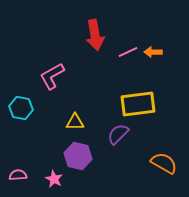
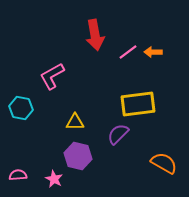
pink line: rotated 12 degrees counterclockwise
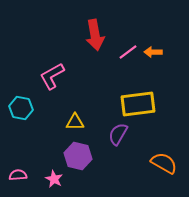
purple semicircle: rotated 15 degrees counterclockwise
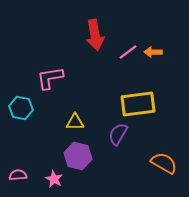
pink L-shape: moved 2 px left, 2 px down; rotated 20 degrees clockwise
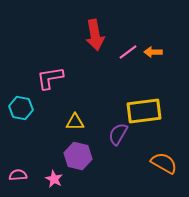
yellow rectangle: moved 6 px right, 7 px down
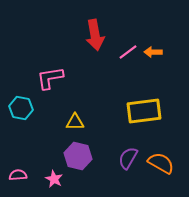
purple semicircle: moved 10 px right, 24 px down
orange semicircle: moved 3 px left
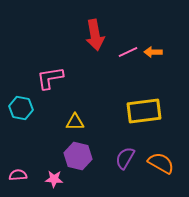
pink line: rotated 12 degrees clockwise
purple semicircle: moved 3 px left
pink star: rotated 24 degrees counterclockwise
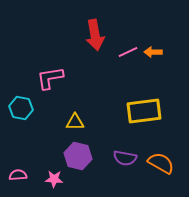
purple semicircle: rotated 110 degrees counterclockwise
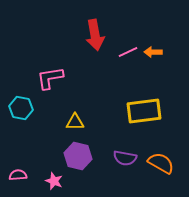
pink star: moved 2 px down; rotated 18 degrees clockwise
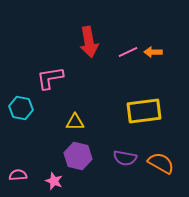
red arrow: moved 6 px left, 7 px down
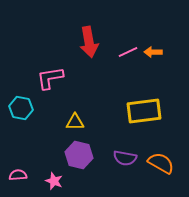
purple hexagon: moved 1 px right, 1 px up
